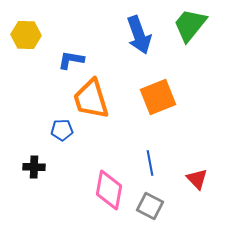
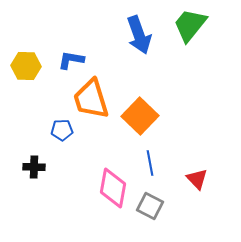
yellow hexagon: moved 31 px down
orange square: moved 18 px left, 19 px down; rotated 24 degrees counterclockwise
pink diamond: moved 4 px right, 2 px up
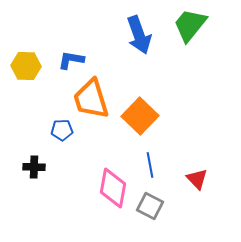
blue line: moved 2 px down
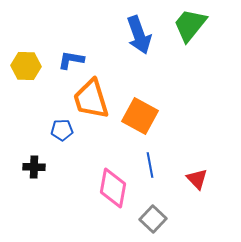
orange square: rotated 15 degrees counterclockwise
gray square: moved 3 px right, 13 px down; rotated 16 degrees clockwise
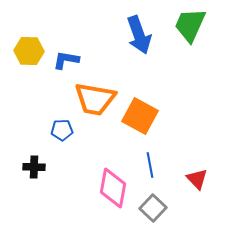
green trapezoid: rotated 15 degrees counterclockwise
blue L-shape: moved 5 px left
yellow hexagon: moved 3 px right, 15 px up
orange trapezoid: moved 4 px right; rotated 63 degrees counterclockwise
gray square: moved 11 px up
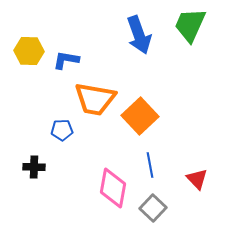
orange square: rotated 18 degrees clockwise
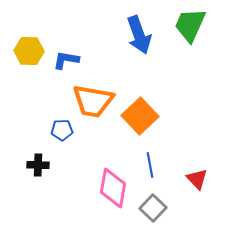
orange trapezoid: moved 2 px left, 2 px down
black cross: moved 4 px right, 2 px up
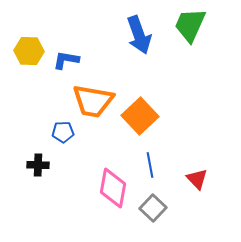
blue pentagon: moved 1 px right, 2 px down
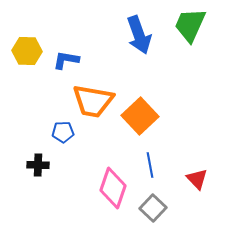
yellow hexagon: moved 2 px left
pink diamond: rotated 9 degrees clockwise
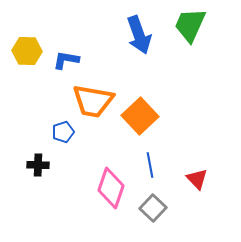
blue pentagon: rotated 15 degrees counterclockwise
pink diamond: moved 2 px left
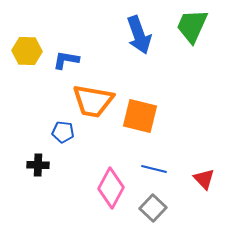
green trapezoid: moved 2 px right, 1 px down
orange square: rotated 33 degrees counterclockwise
blue pentagon: rotated 25 degrees clockwise
blue line: moved 4 px right, 4 px down; rotated 65 degrees counterclockwise
red triangle: moved 7 px right
pink diamond: rotated 9 degrees clockwise
